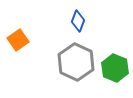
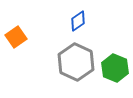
blue diamond: rotated 35 degrees clockwise
orange square: moved 2 px left, 3 px up
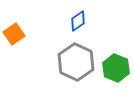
orange square: moved 2 px left, 3 px up
green hexagon: moved 1 px right
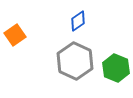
orange square: moved 1 px right, 1 px down
gray hexagon: moved 1 px left, 1 px up
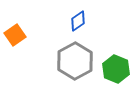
gray hexagon: rotated 6 degrees clockwise
green hexagon: moved 1 px down
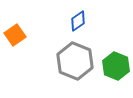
gray hexagon: rotated 9 degrees counterclockwise
green hexagon: moved 3 px up
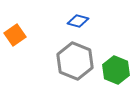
blue diamond: rotated 50 degrees clockwise
green hexagon: moved 4 px down
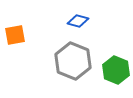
orange square: rotated 25 degrees clockwise
gray hexagon: moved 2 px left
